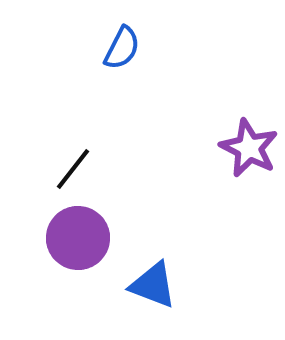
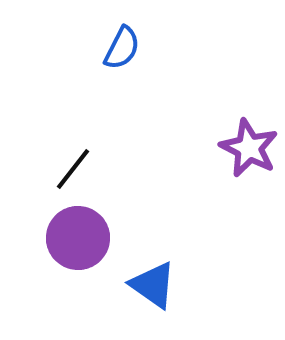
blue triangle: rotated 14 degrees clockwise
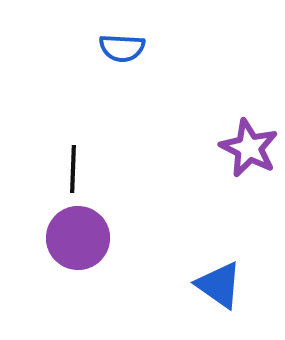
blue semicircle: rotated 66 degrees clockwise
black line: rotated 36 degrees counterclockwise
blue triangle: moved 66 px right
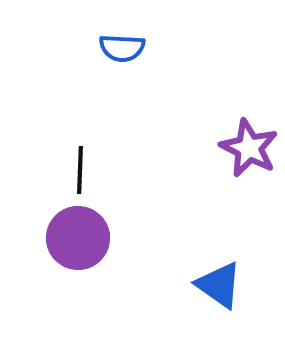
black line: moved 7 px right, 1 px down
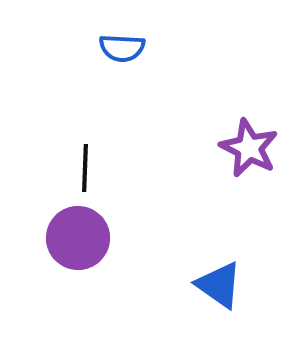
black line: moved 5 px right, 2 px up
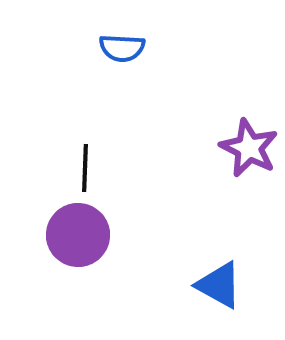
purple circle: moved 3 px up
blue triangle: rotated 6 degrees counterclockwise
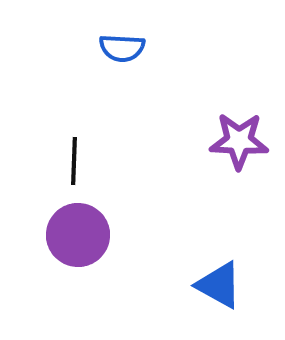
purple star: moved 10 px left, 7 px up; rotated 24 degrees counterclockwise
black line: moved 11 px left, 7 px up
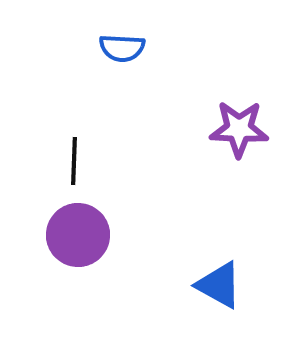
purple star: moved 12 px up
